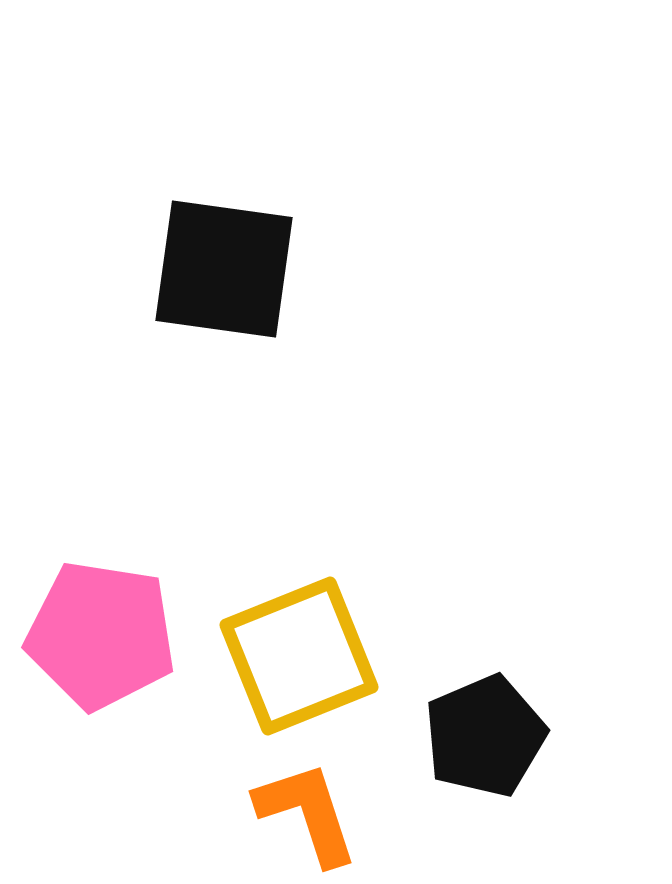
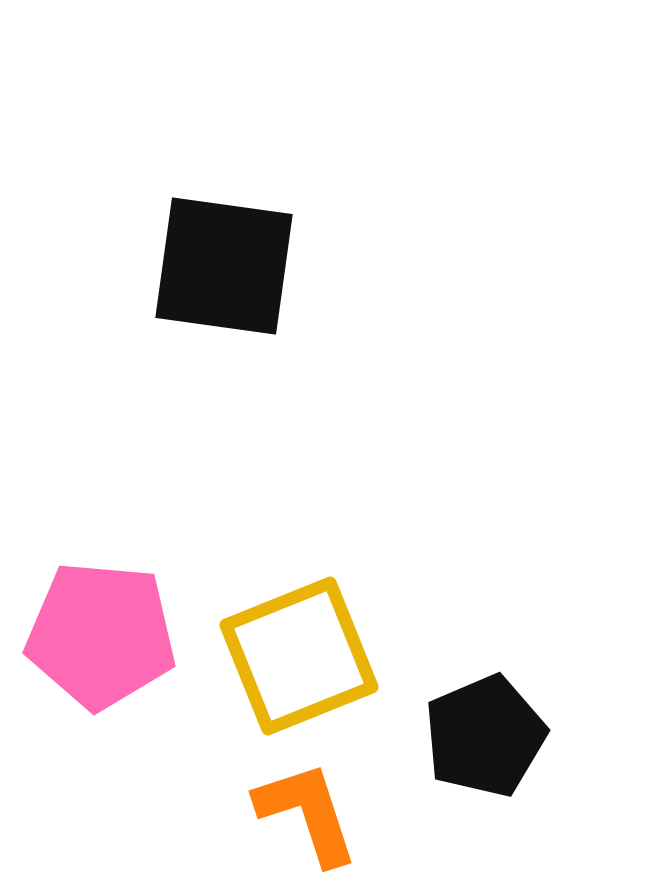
black square: moved 3 px up
pink pentagon: rotated 4 degrees counterclockwise
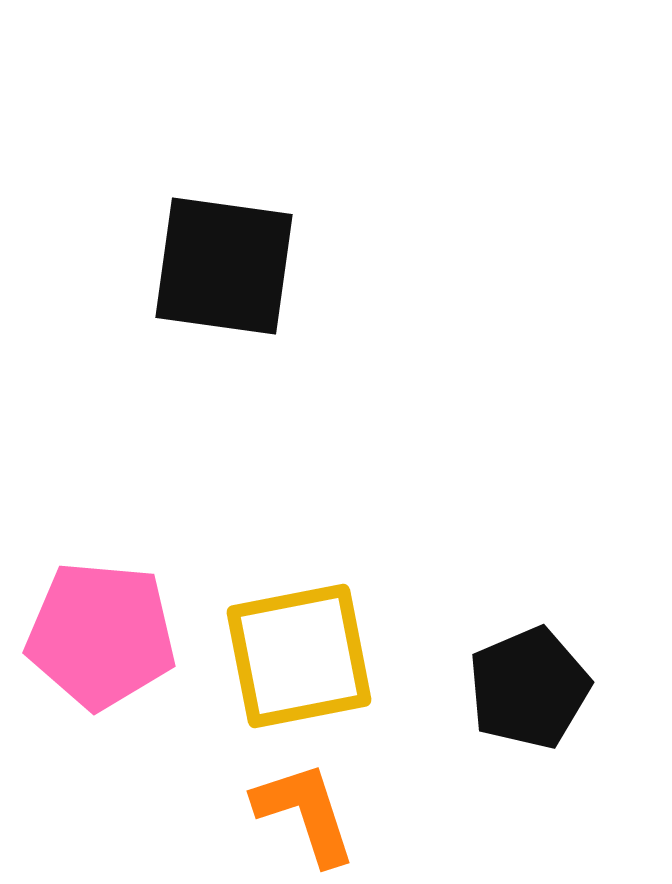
yellow square: rotated 11 degrees clockwise
black pentagon: moved 44 px right, 48 px up
orange L-shape: moved 2 px left
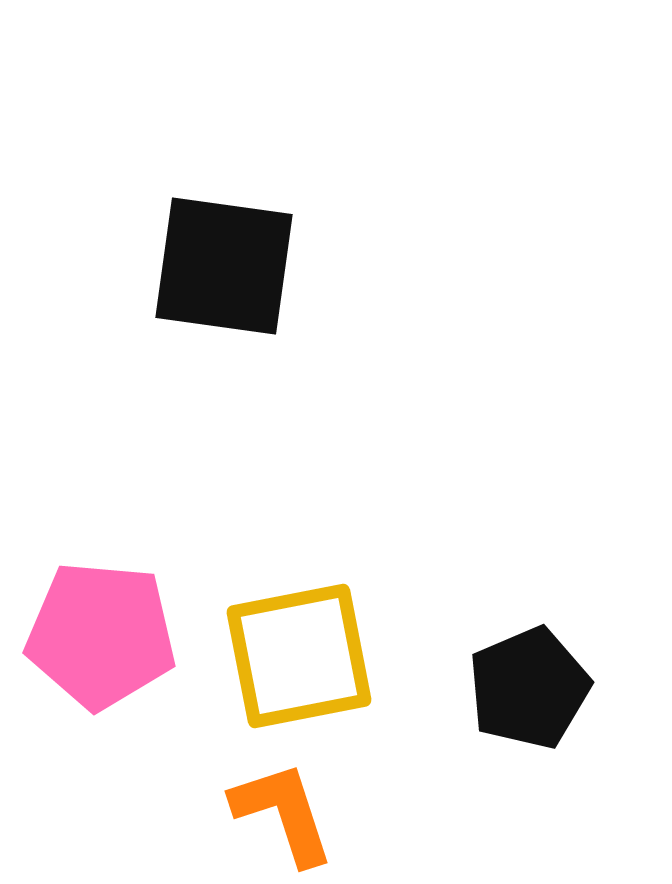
orange L-shape: moved 22 px left
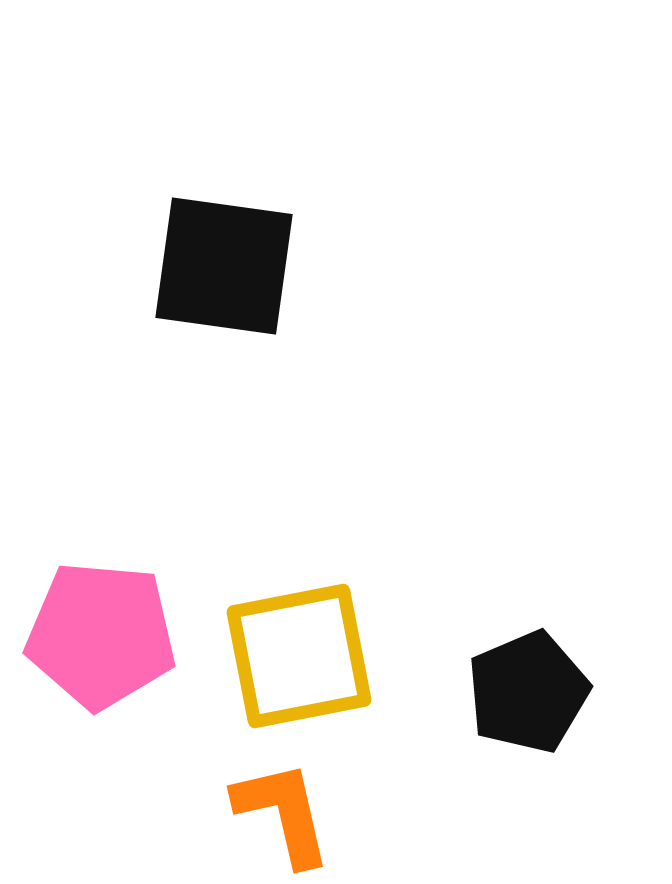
black pentagon: moved 1 px left, 4 px down
orange L-shape: rotated 5 degrees clockwise
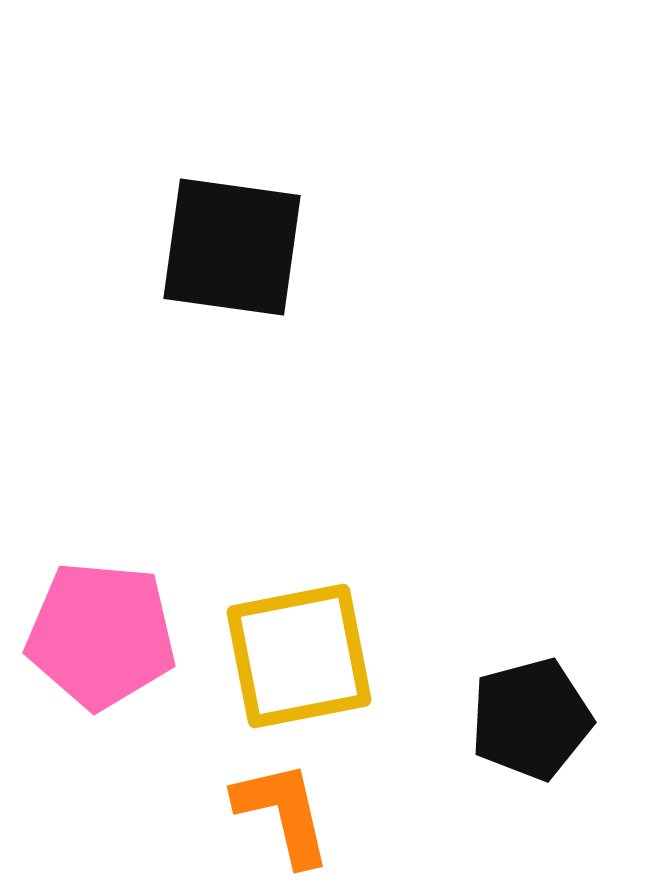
black square: moved 8 px right, 19 px up
black pentagon: moved 3 px right, 27 px down; rotated 8 degrees clockwise
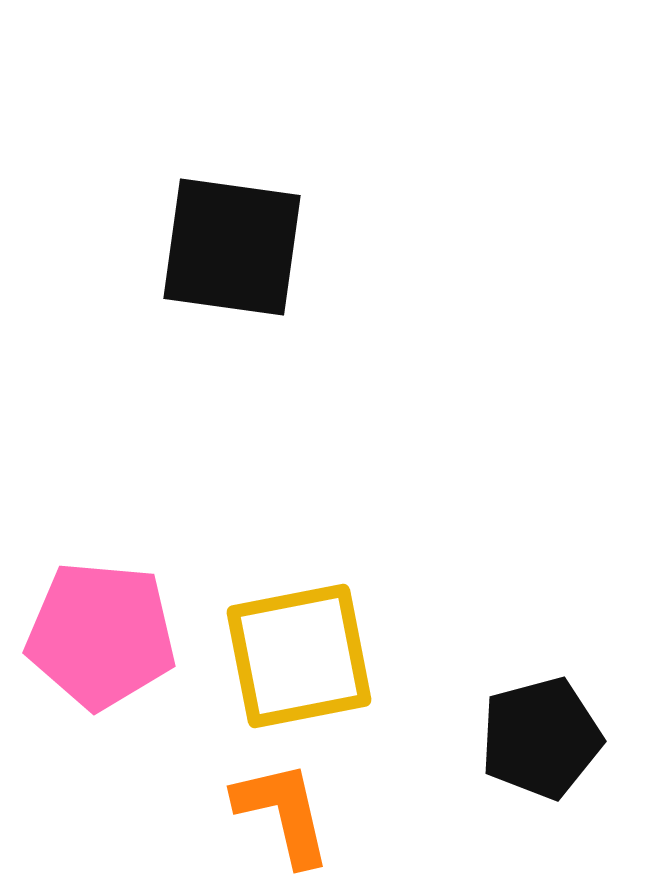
black pentagon: moved 10 px right, 19 px down
